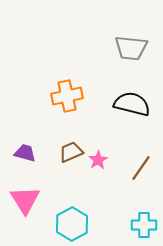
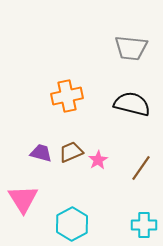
purple trapezoid: moved 16 px right
pink triangle: moved 2 px left, 1 px up
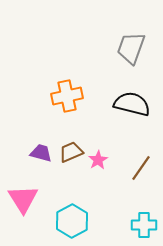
gray trapezoid: rotated 104 degrees clockwise
cyan hexagon: moved 3 px up
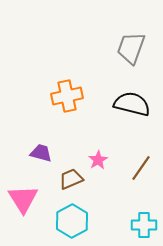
brown trapezoid: moved 27 px down
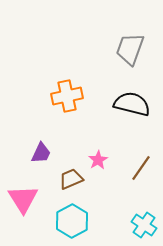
gray trapezoid: moved 1 px left, 1 px down
purple trapezoid: rotated 100 degrees clockwise
cyan cross: rotated 35 degrees clockwise
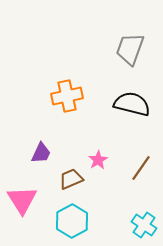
pink triangle: moved 1 px left, 1 px down
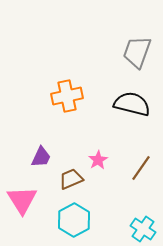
gray trapezoid: moved 7 px right, 3 px down
purple trapezoid: moved 4 px down
cyan hexagon: moved 2 px right, 1 px up
cyan cross: moved 1 px left, 4 px down
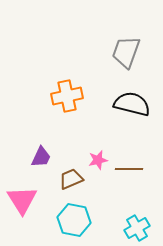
gray trapezoid: moved 11 px left
pink star: rotated 18 degrees clockwise
brown line: moved 12 px left, 1 px down; rotated 56 degrees clockwise
cyan hexagon: rotated 20 degrees counterclockwise
cyan cross: moved 6 px left, 1 px up; rotated 25 degrees clockwise
